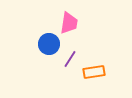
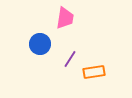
pink trapezoid: moved 4 px left, 5 px up
blue circle: moved 9 px left
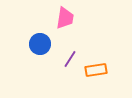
orange rectangle: moved 2 px right, 2 px up
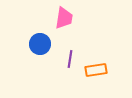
pink trapezoid: moved 1 px left
purple line: rotated 24 degrees counterclockwise
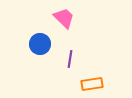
pink trapezoid: rotated 55 degrees counterclockwise
orange rectangle: moved 4 px left, 14 px down
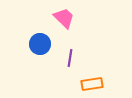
purple line: moved 1 px up
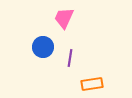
pink trapezoid: rotated 110 degrees counterclockwise
blue circle: moved 3 px right, 3 px down
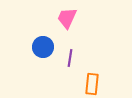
pink trapezoid: moved 3 px right
orange rectangle: rotated 75 degrees counterclockwise
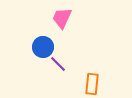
pink trapezoid: moved 5 px left
purple line: moved 12 px left, 6 px down; rotated 54 degrees counterclockwise
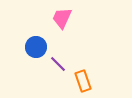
blue circle: moved 7 px left
orange rectangle: moved 9 px left, 3 px up; rotated 25 degrees counterclockwise
